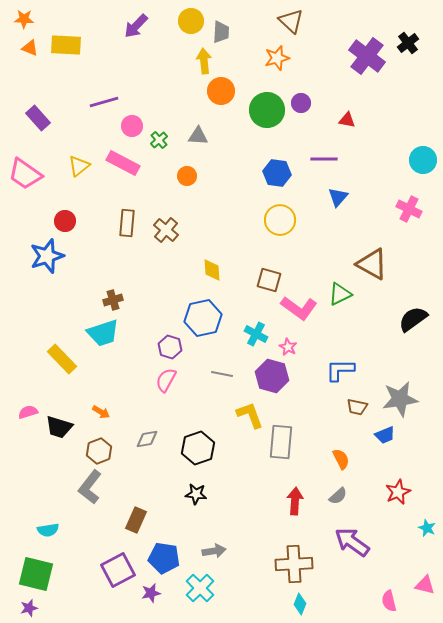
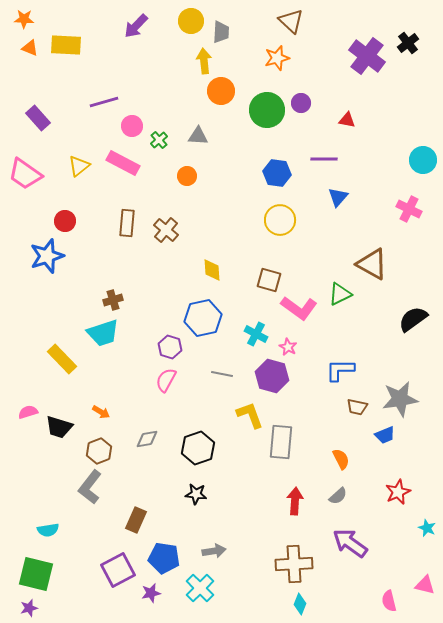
purple arrow at (352, 542): moved 2 px left, 1 px down
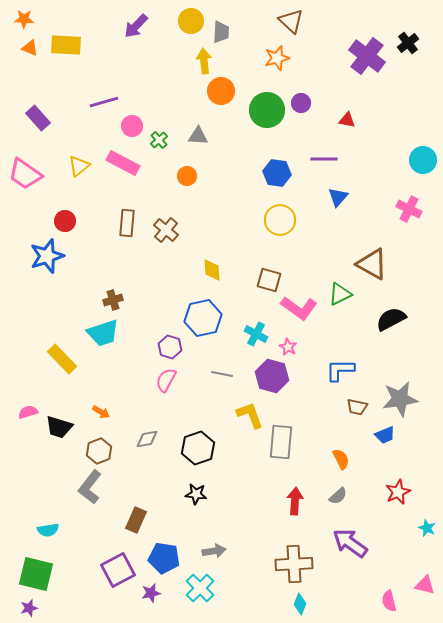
black semicircle at (413, 319): moved 22 px left; rotated 8 degrees clockwise
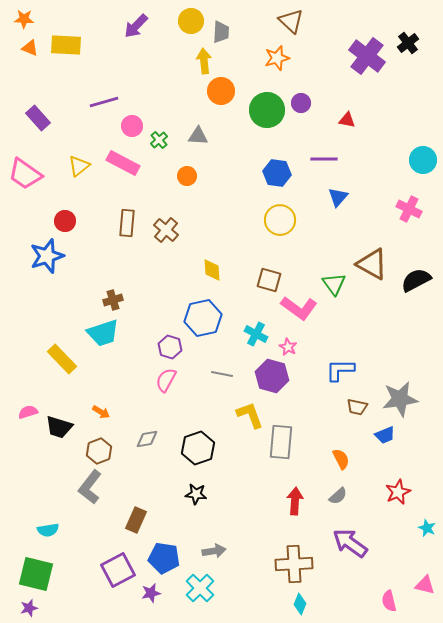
green triangle at (340, 294): moved 6 px left, 10 px up; rotated 40 degrees counterclockwise
black semicircle at (391, 319): moved 25 px right, 39 px up
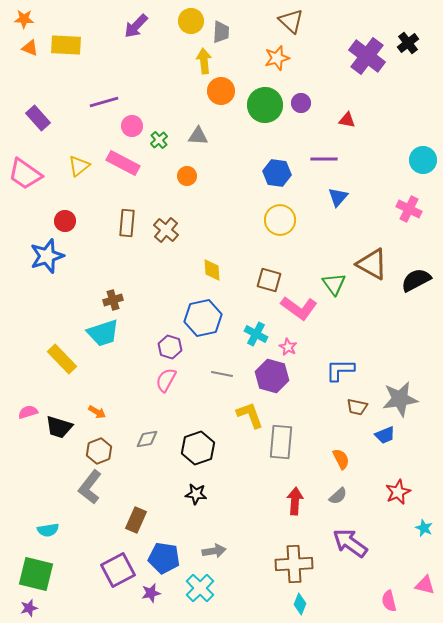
green circle at (267, 110): moved 2 px left, 5 px up
orange arrow at (101, 412): moved 4 px left
cyan star at (427, 528): moved 3 px left
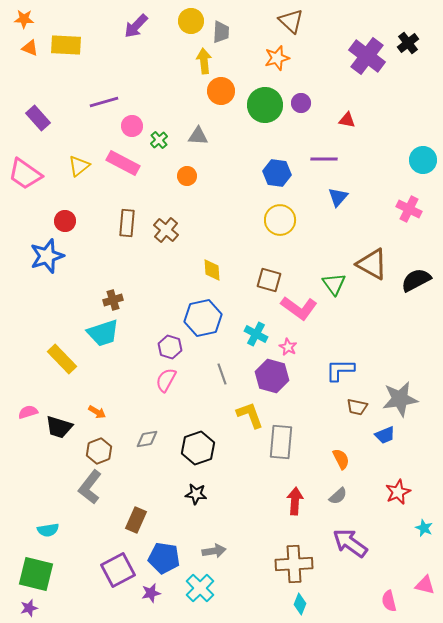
gray line at (222, 374): rotated 60 degrees clockwise
